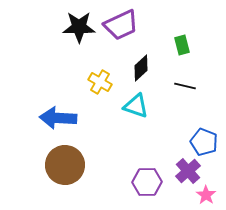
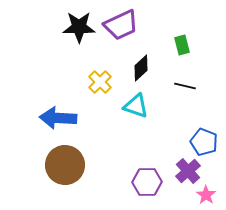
yellow cross: rotated 15 degrees clockwise
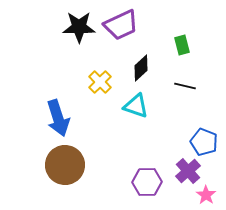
blue arrow: rotated 111 degrees counterclockwise
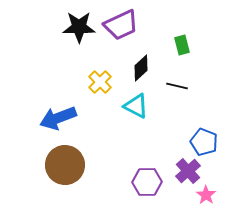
black line: moved 8 px left
cyan triangle: rotated 8 degrees clockwise
blue arrow: rotated 87 degrees clockwise
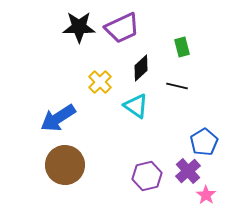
purple trapezoid: moved 1 px right, 3 px down
green rectangle: moved 2 px down
cyan triangle: rotated 8 degrees clockwise
blue arrow: rotated 12 degrees counterclockwise
blue pentagon: rotated 20 degrees clockwise
purple hexagon: moved 6 px up; rotated 12 degrees counterclockwise
